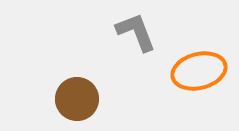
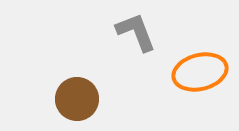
orange ellipse: moved 1 px right, 1 px down
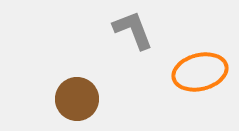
gray L-shape: moved 3 px left, 2 px up
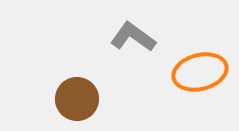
gray L-shape: moved 7 px down; rotated 33 degrees counterclockwise
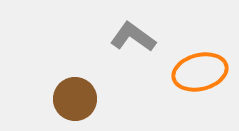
brown circle: moved 2 px left
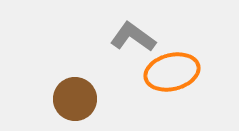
orange ellipse: moved 28 px left
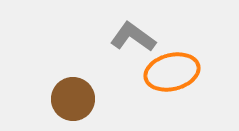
brown circle: moved 2 px left
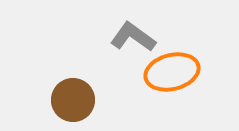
brown circle: moved 1 px down
